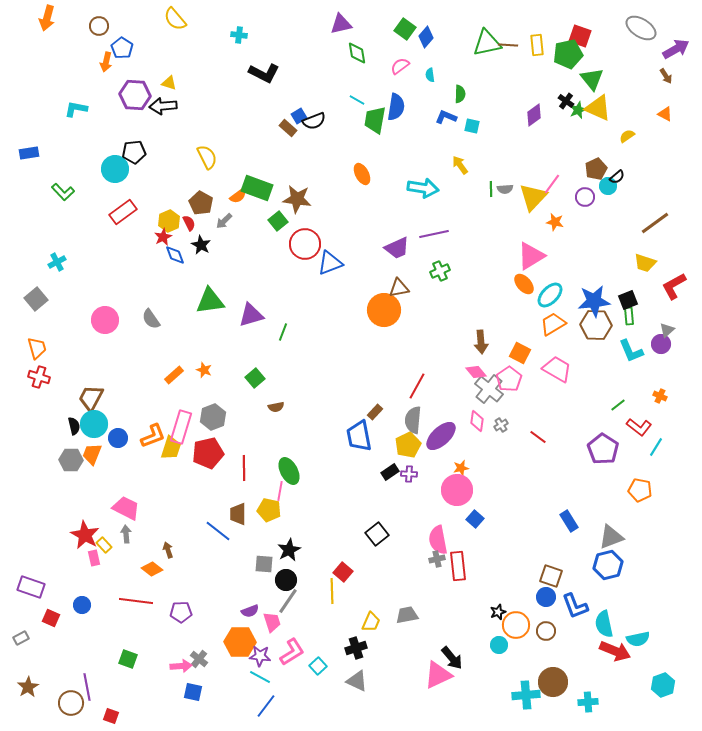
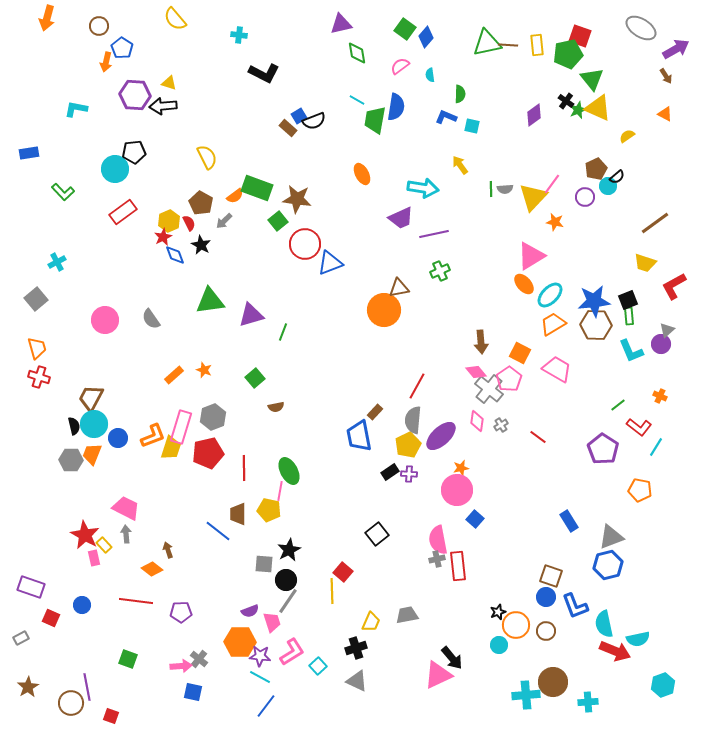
orange semicircle at (238, 196): moved 3 px left
purple trapezoid at (397, 248): moved 4 px right, 30 px up
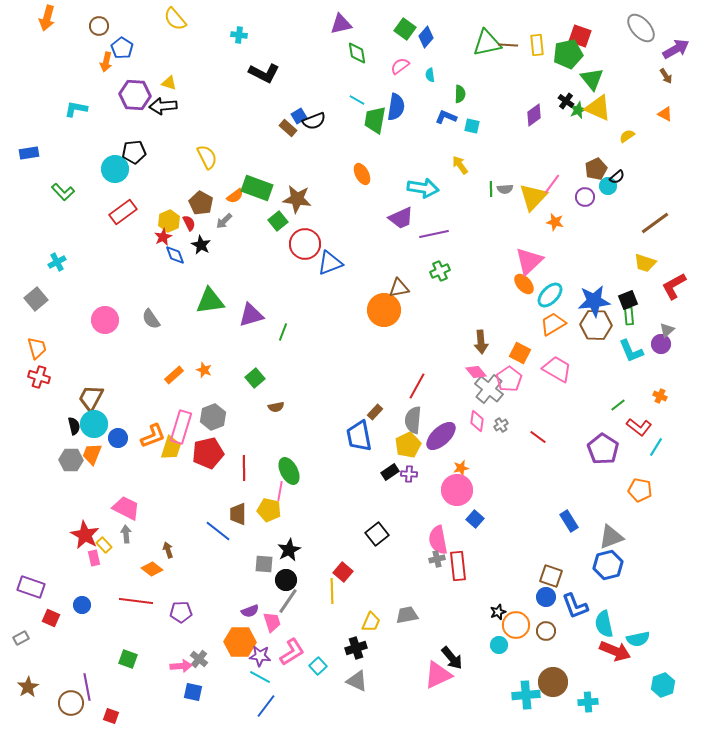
gray ellipse at (641, 28): rotated 16 degrees clockwise
pink triangle at (531, 256): moved 2 px left, 5 px down; rotated 12 degrees counterclockwise
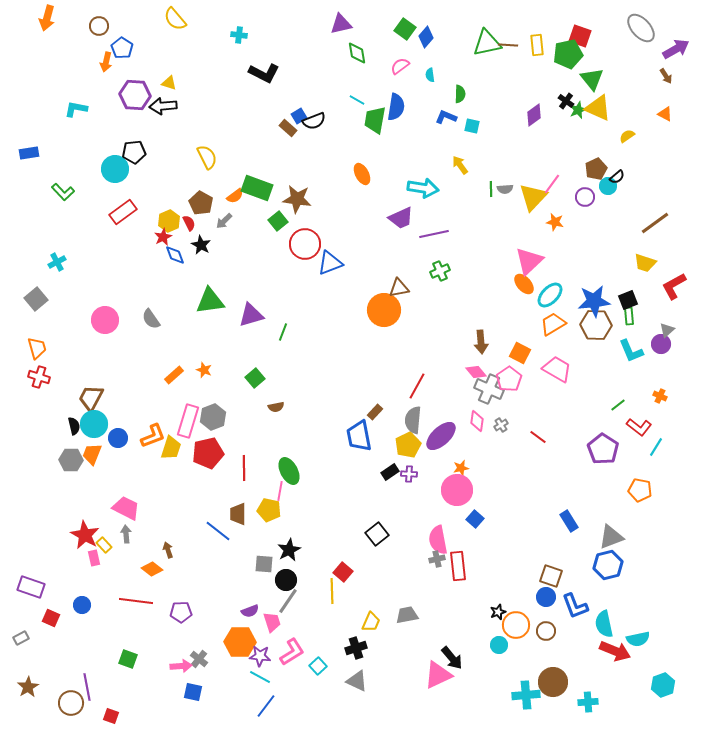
gray cross at (489, 389): rotated 16 degrees counterclockwise
pink rectangle at (181, 427): moved 7 px right, 6 px up
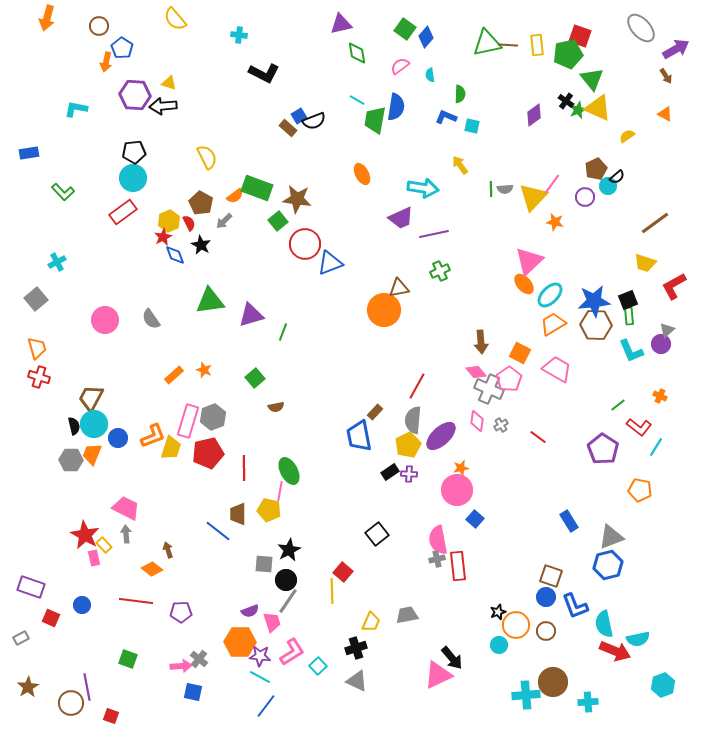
cyan circle at (115, 169): moved 18 px right, 9 px down
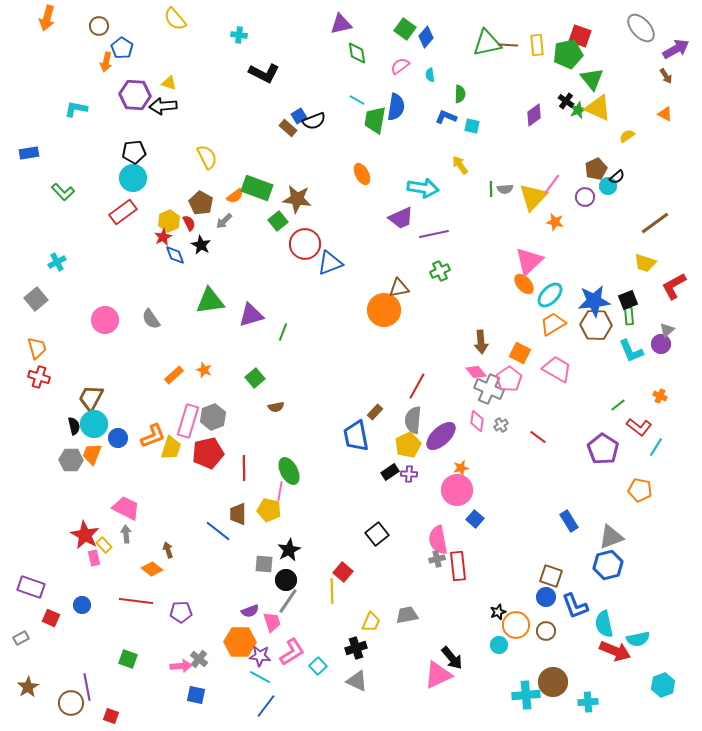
blue trapezoid at (359, 436): moved 3 px left
blue square at (193, 692): moved 3 px right, 3 px down
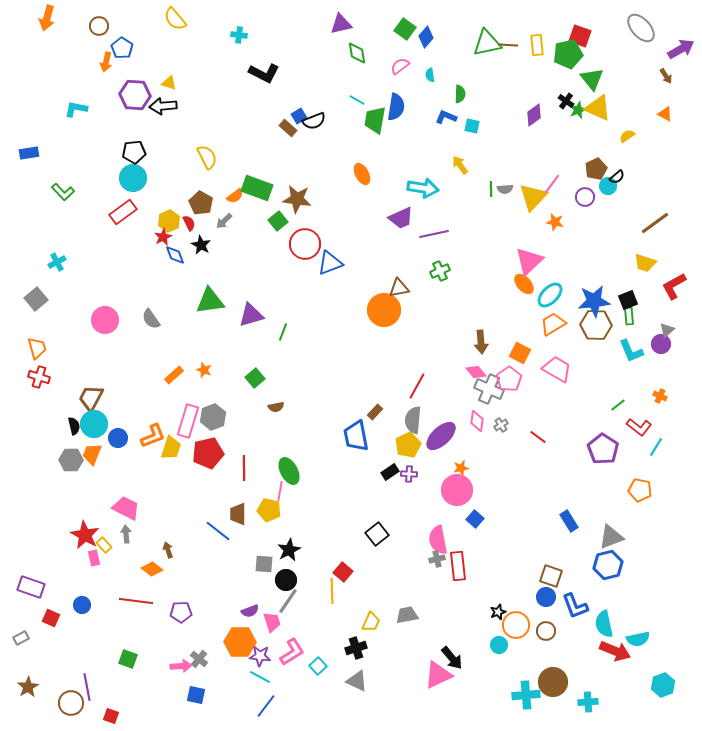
purple arrow at (676, 49): moved 5 px right
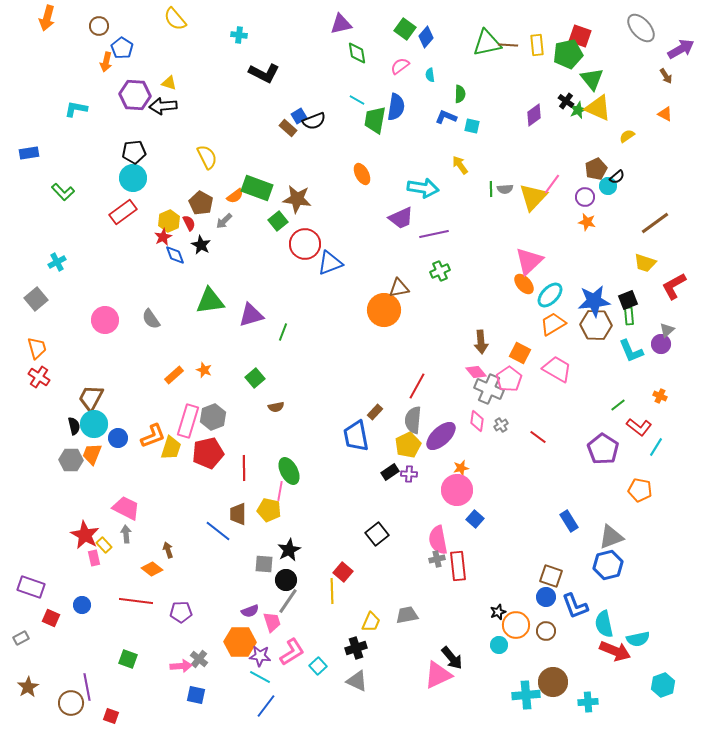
orange star at (555, 222): moved 32 px right
red cross at (39, 377): rotated 15 degrees clockwise
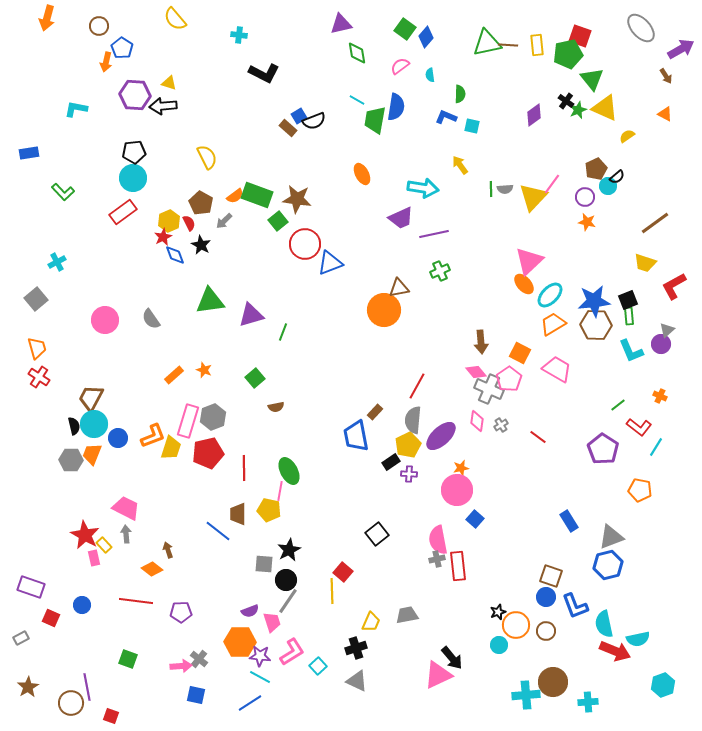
yellow triangle at (598, 108): moved 7 px right
green rectangle at (257, 188): moved 7 px down
black rectangle at (390, 472): moved 1 px right, 10 px up
blue line at (266, 706): moved 16 px left, 3 px up; rotated 20 degrees clockwise
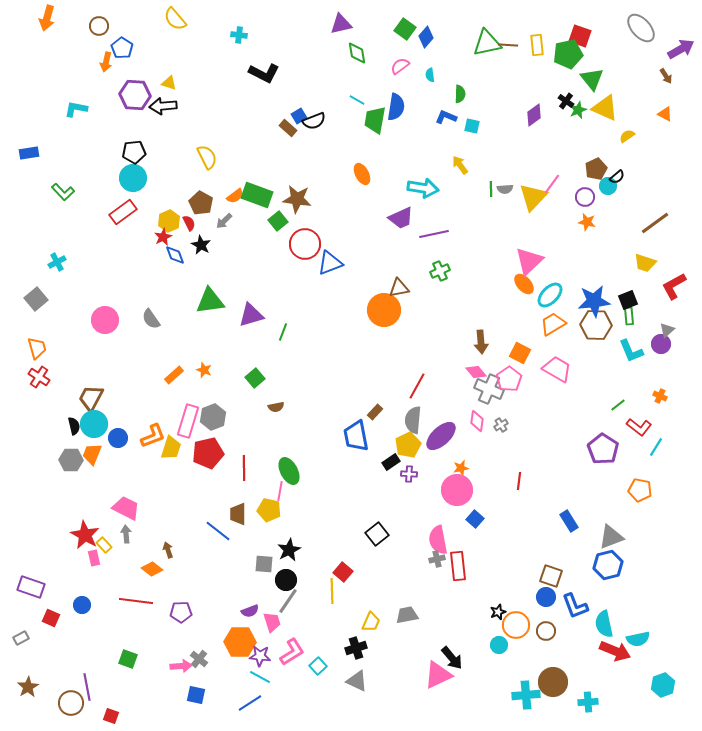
red line at (538, 437): moved 19 px left, 44 px down; rotated 60 degrees clockwise
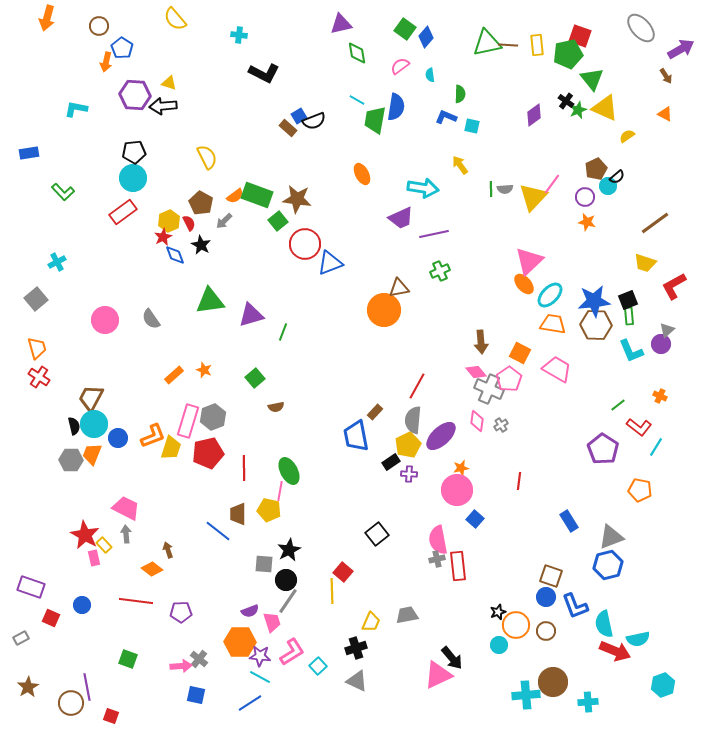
orange trapezoid at (553, 324): rotated 40 degrees clockwise
